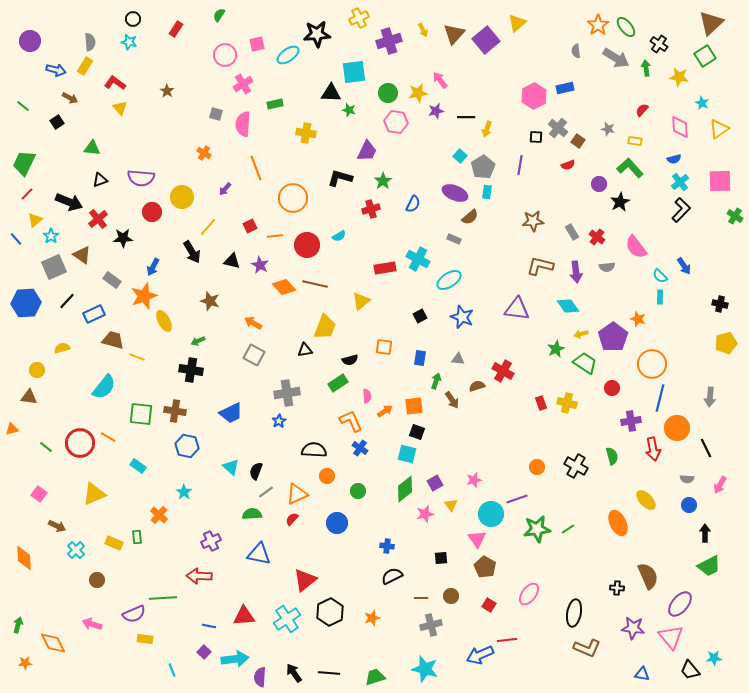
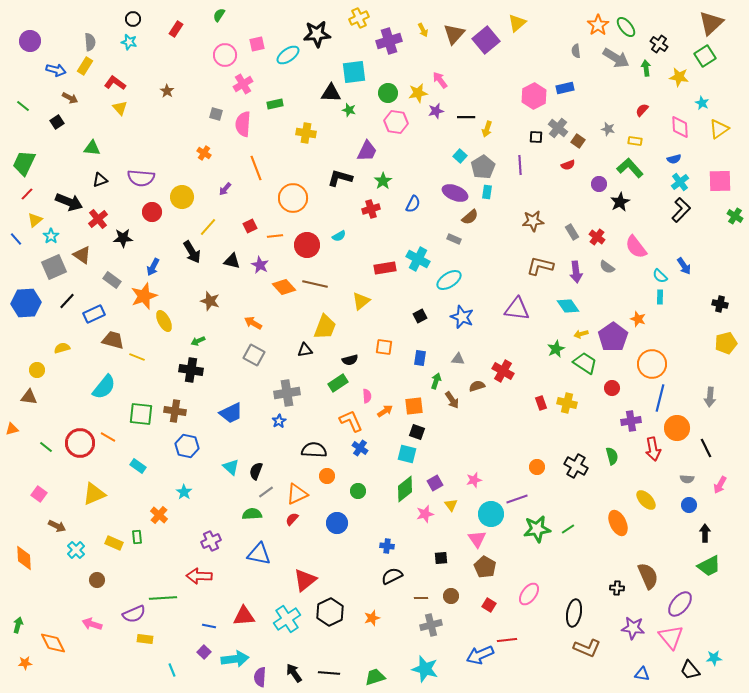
purple line at (520, 165): rotated 12 degrees counterclockwise
gray semicircle at (607, 267): rotated 42 degrees clockwise
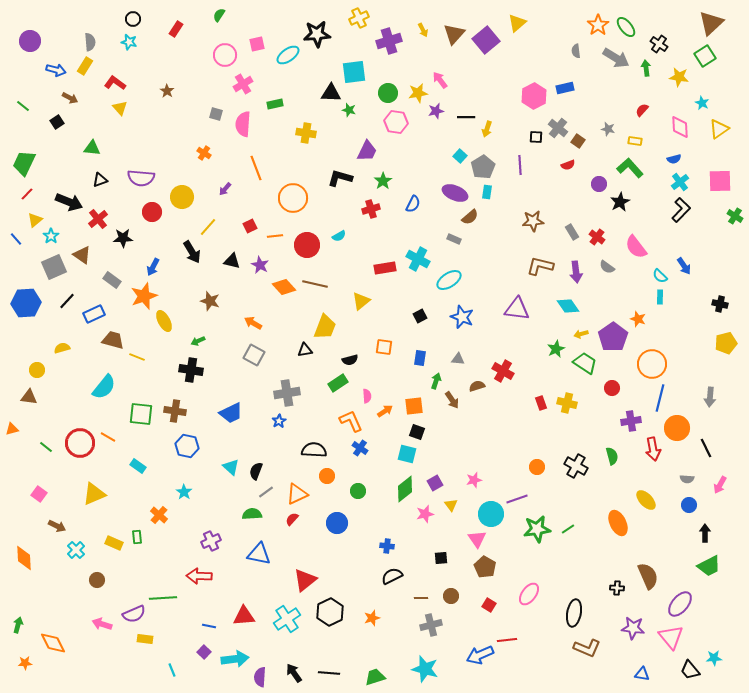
pink arrow at (92, 624): moved 10 px right
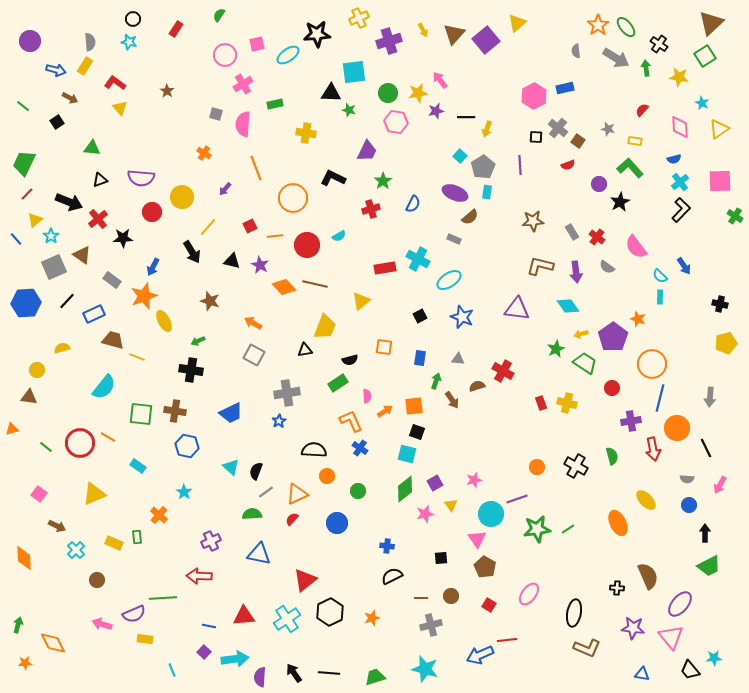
black L-shape at (340, 178): moved 7 px left; rotated 10 degrees clockwise
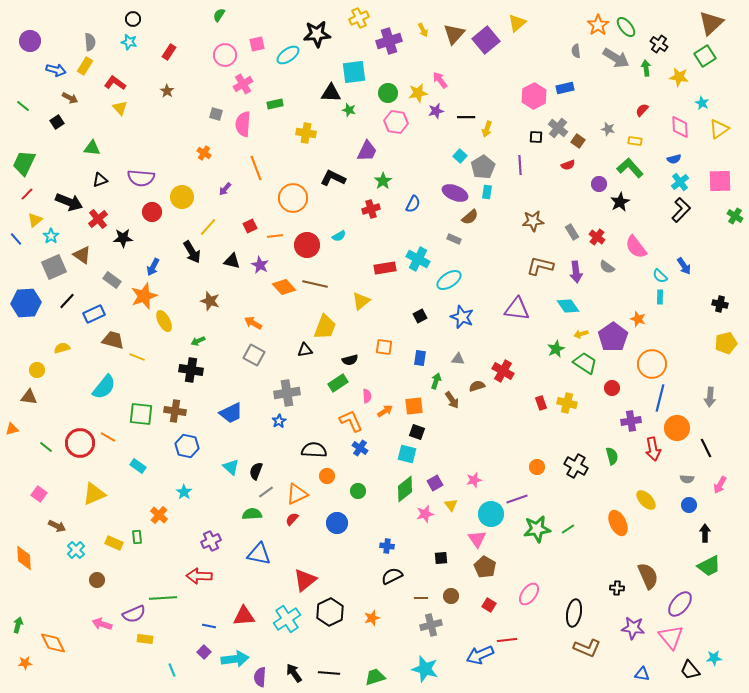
red rectangle at (176, 29): moved 7 px left, 23 px down
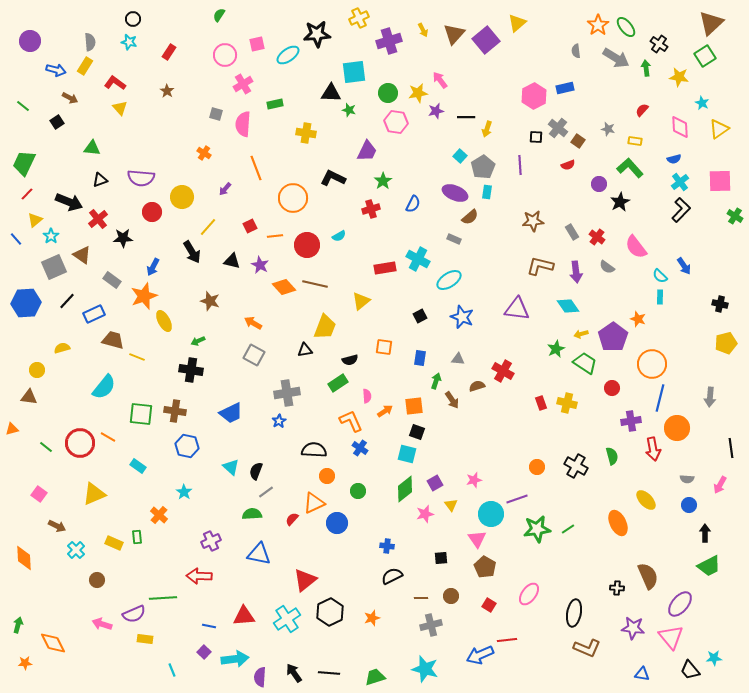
black line at (706, 448): moved 25 px right; rotated 18 degrees clockwise
orange triangle at (297, 494): moved 17 px right, 9 px down
